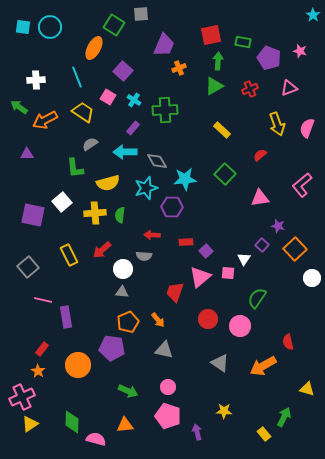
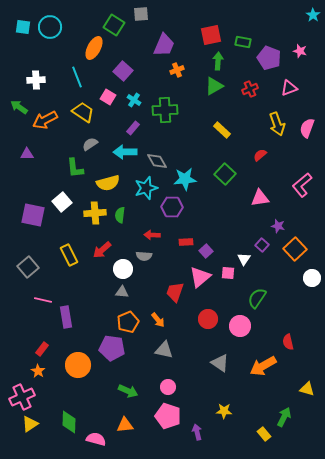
orange cross at (179, 68): moved 2 px left, 2 px down
green diamond at (72, 422): moved 3 px left
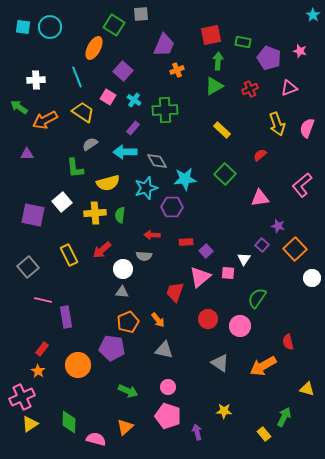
orange triangle at (125, 425): moved 2 px down; rotated 36 degrees counterclockwise
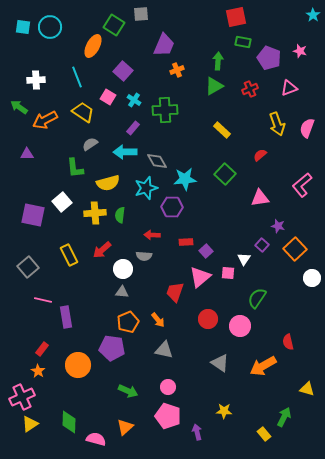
red square at (211, 35): moved 25 px right, 18 px up
orange ellipse at (94, 48): moved 1 px left, 2 px up
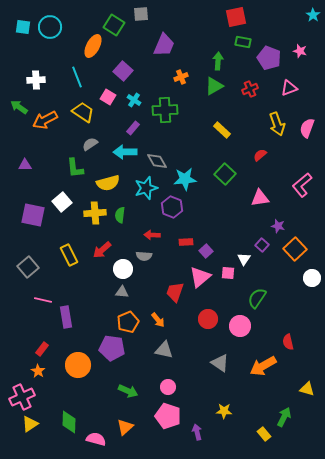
orange cross at (177, 70): moved 4 px right, 7 px down
purple triangle at (27, 154): moved 2 px left, 11 px down
purple hexagon at (172, 207): rotated 20 degrees clockwise
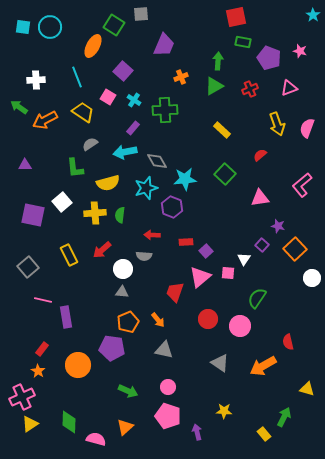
cyan arrow at (125, 152): rotated 10 degrees counterclockwise
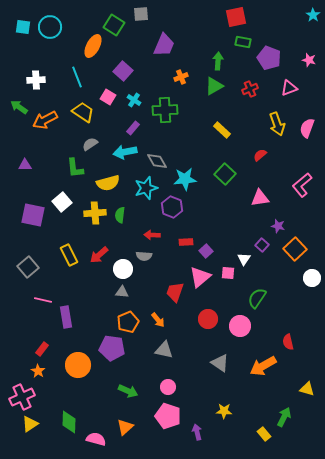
pink star at (300, 51): moved 9 px right, 9 px down
red arrow at (102, 250): moved 3 px left, 5 px down
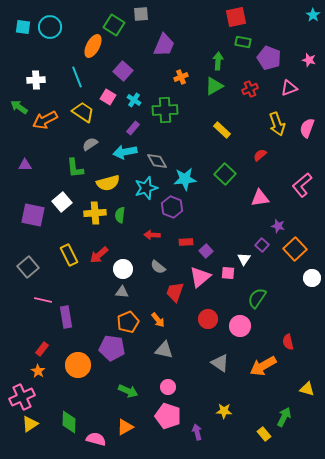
gray semicircle at (144, 256): moved 14 px right, 11 px down; rotated 35 degrees clockwise
orange triangle at (125, 427): rotated 12 degrees clockwise
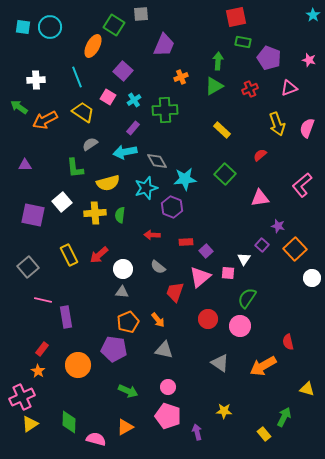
cyan cross at (134, 100): rotated 24 degrees clockwise
green semicircle at (257, 298): moved 10 px left
purple pentagon at (112, 348): moved 2 px right, 1 px down
